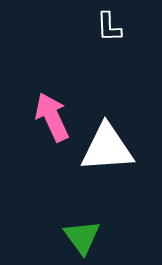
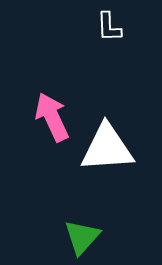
green triangle: rotated 18 degrees clockwise
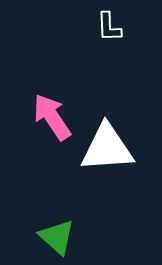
pink arrow: rotated 9 degrees counterclockwise
green triangle: moved 25 px left; rotated 30 degrees counterclockwise
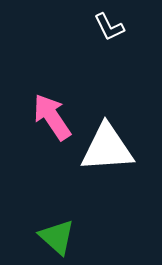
white L-shape: rotated 24 degrees counterclockwise
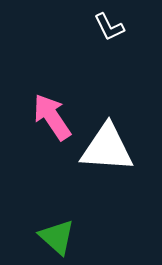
white triangle: rotated 8 degrees clockwise
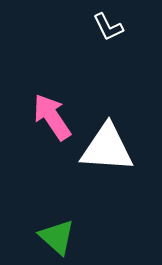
white L-shape: moved 1 px left
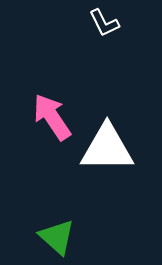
white L-shape: moved 4 px left, 4 px up
white triangle: rotated 4 degrees counterclockwise
